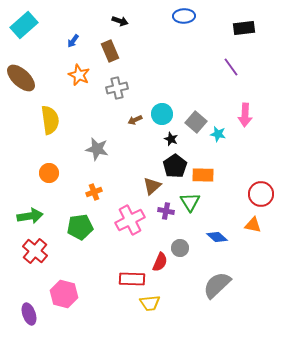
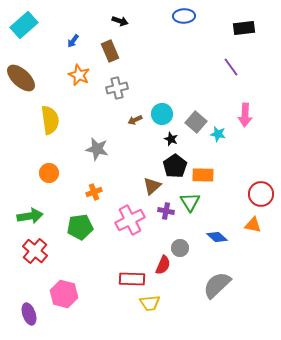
red semicircle: moved 3 px right, 3 px down
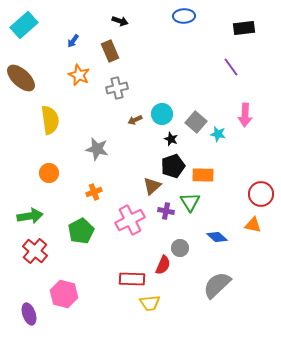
black pentagon: moved 2 px left; rotated 15 degrees clockwise
green pentagon: moved 1 px right, 4 px down; rotated 20 degrees counterclockwise
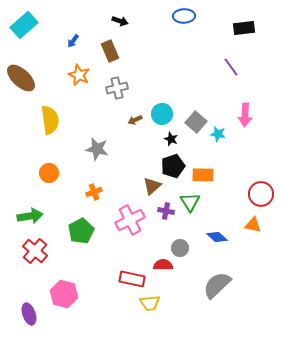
red semicircle: rotated 114 degrees counterclockwise
red rectangle: rotated 10 degrees clockwise
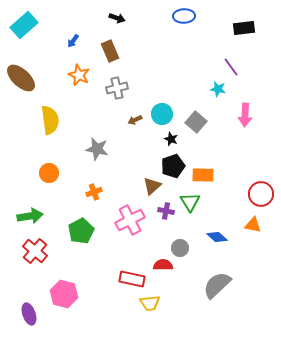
black arrow: moved 3 px left, 3 px up
cyan star: moved 45 px up
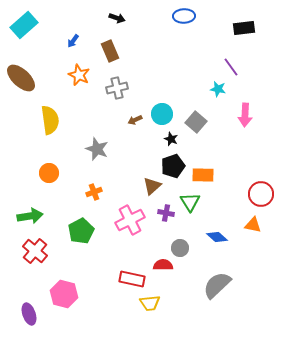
gray star: rotated 10 degrees clockwise
purple cross: moved 2 px down
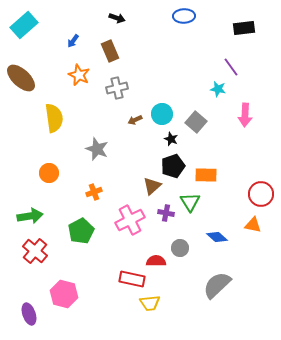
yellow semicircle: moved 4 px right, 2 px up
orange rectangle: moved 3 px right
red semicircle: moved 7 px left, 4 px up
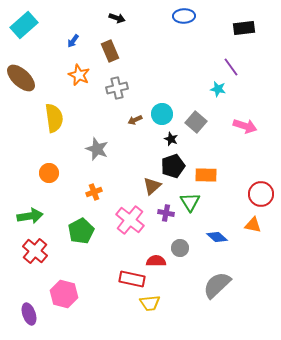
pink arrow: moved 11 px down; rotated 75 degrees counterclockwise
pink cross: rotated 24 degrees counterclockwise
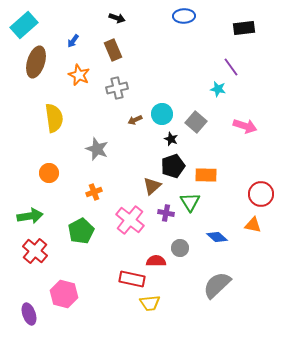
brown rectangle: moved 3 px right, 1 px up
brown ellipse: moved 15 px right, 16 px up; rotated 64 degrees clockwise
